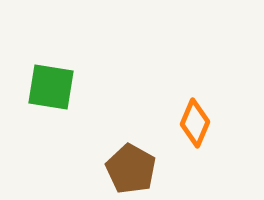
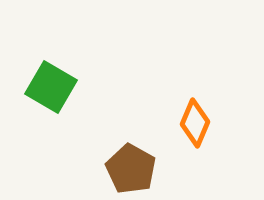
green square: rotated 21 degrees clockwise
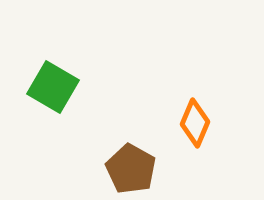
green square: moved 2 px right
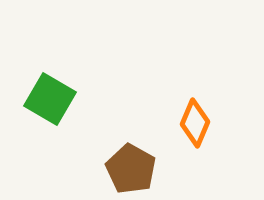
green square: moved 3 px left, 12 px down
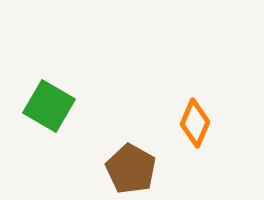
green square: moved 1 px left, 7 px down
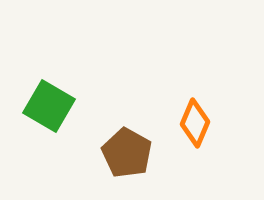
brown pentagon: moved 4 px left, 16 px up
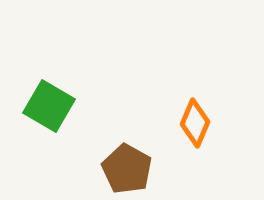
brown pentagon: moved 16 px down
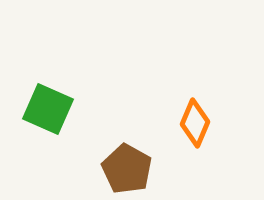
green square: moved 1 px left, 3 px down; rotated 6 degrees counterclockwise
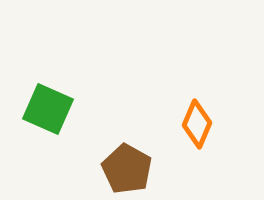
orange diamond: moved 2 px right, 1 px down
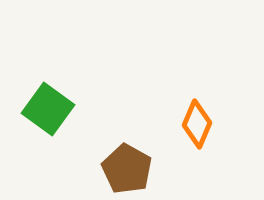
green square: rotated 12 degrees clockwise
